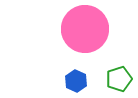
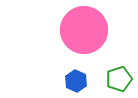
pink circle: moved 1 px left, 1 px down
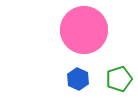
blue hexagon: moved 2 px right, 2 px up
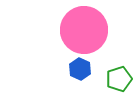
blue hexagon: moved 2 px right, 10 px up
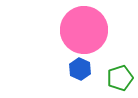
green pentagon: moved 1 px right, 1 px up
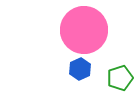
blue hexagon: rotated 10 degrees clockwise
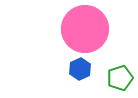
pink circle: moved 1 px right, 1 px up
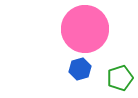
blue hexagon: rotated 10 degrees clockwise
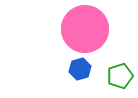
green pentagon: moved 2 px up
